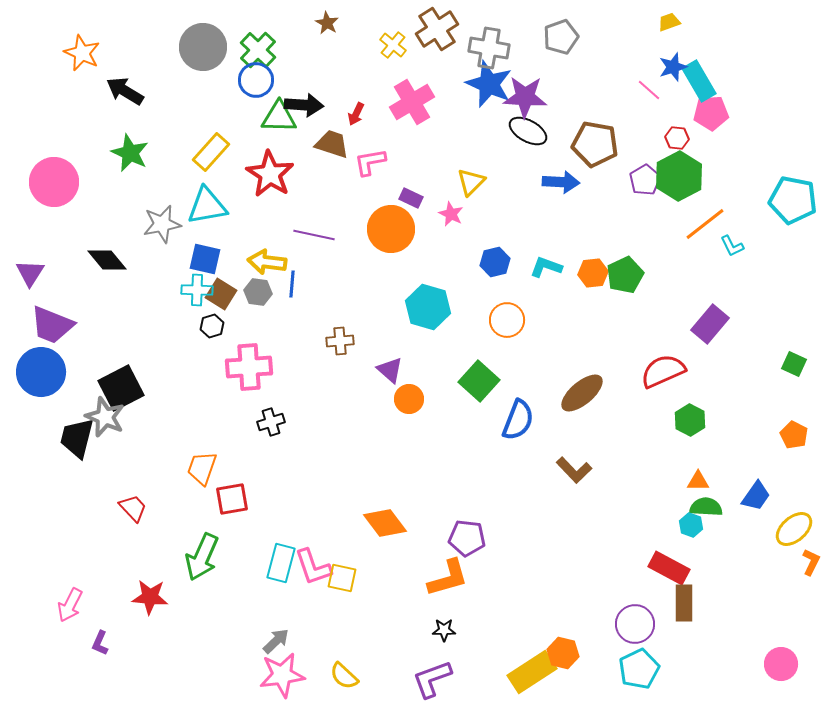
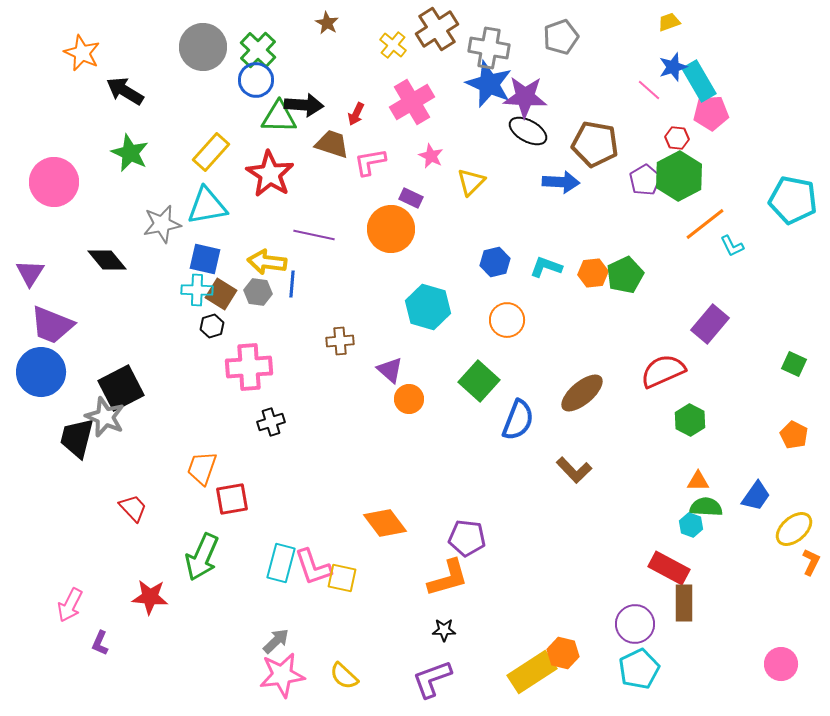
pink star at (451, 214): moved 20 px left, 58 px up
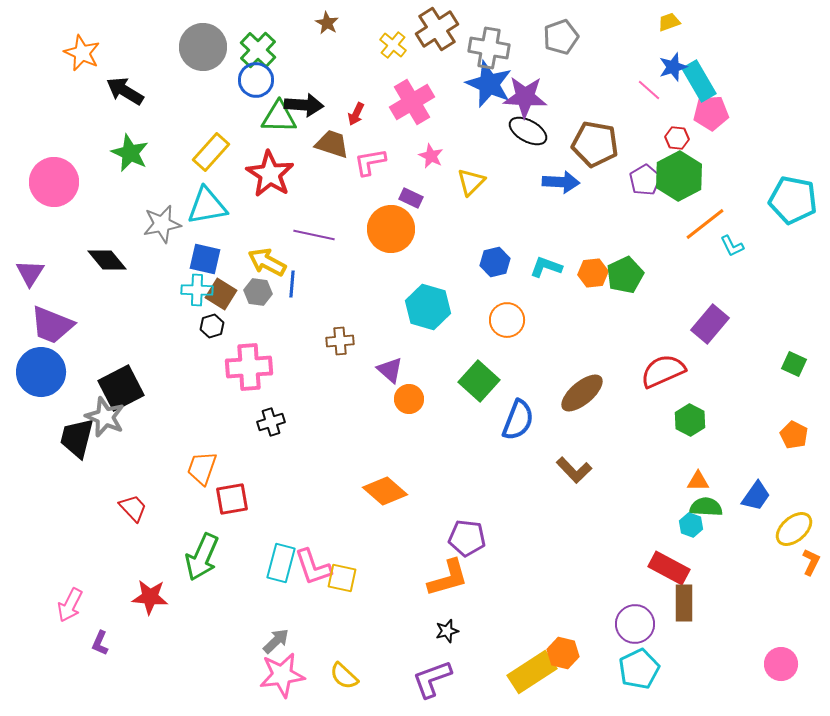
yellow arrow at (267, 262): rotated 21 degrees clockwise
orange diamond at (385, 523): moved 32 px up; rotated 12 degrees counterclockwise
black star at (444, 630): moved 3 px right, 1 px down; rotated 15 degrees counterclockwise
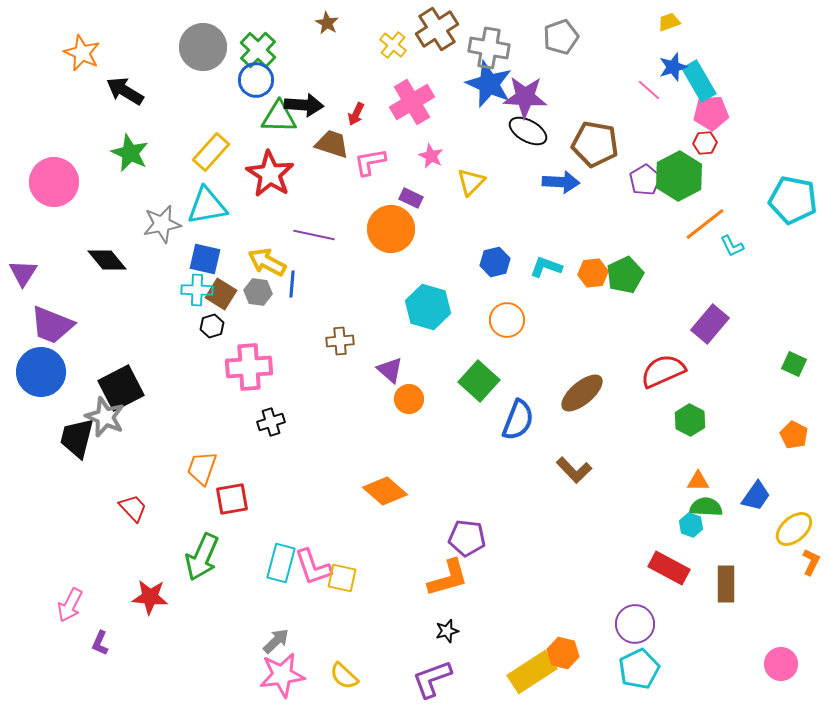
red hexagon at (677, 138): moved 28 px right, 5 px down; rotated 10 degrees counterclockwise
purple triangle at (30, 273): moved 7 px left
brown rectangle at (684, 603): moved 42 px right, 19 px up
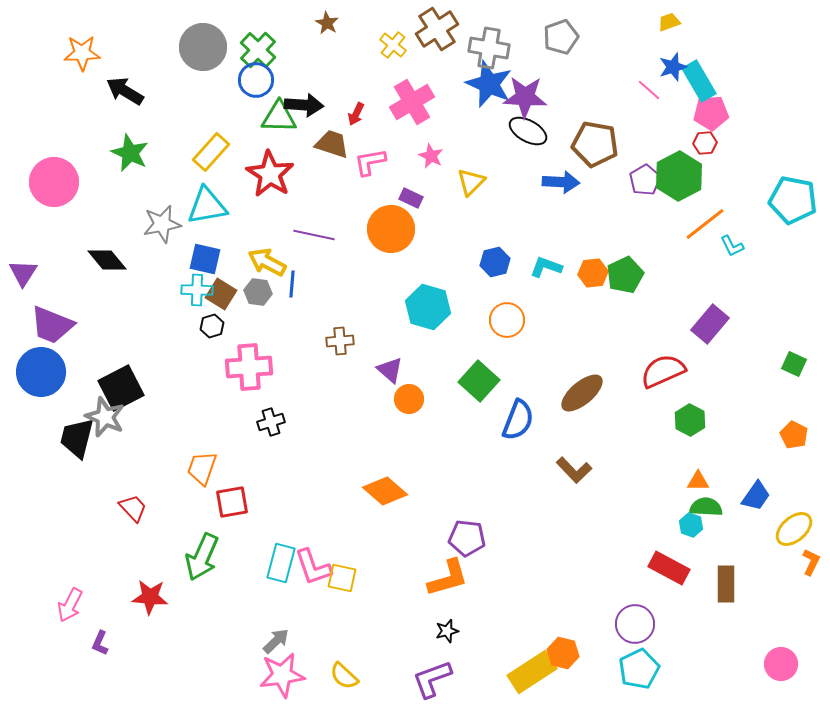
orange star at (82, 53): rotated 27 degrees counterclockwise
red square at (232, 499): moved 3 px down
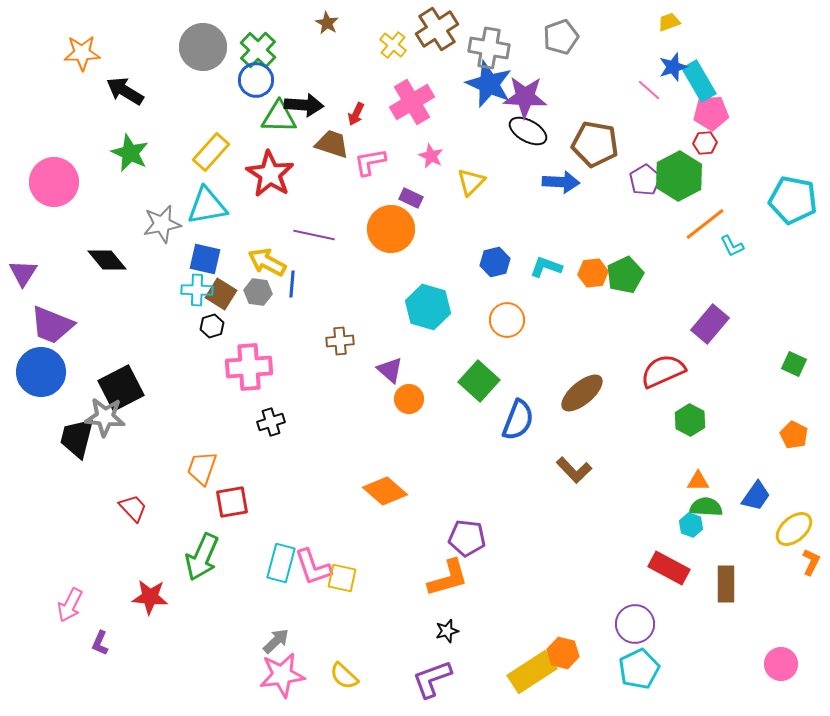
gray star at (105, 417): rotated 18 degrees counterclockwise
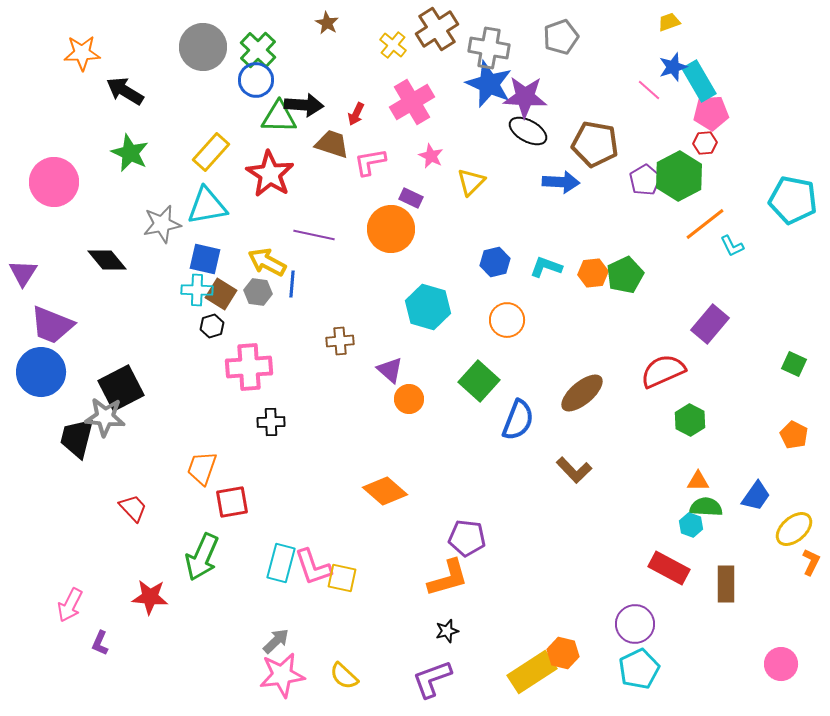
black cross at (271, 422): rotated 16 degrees clockwise
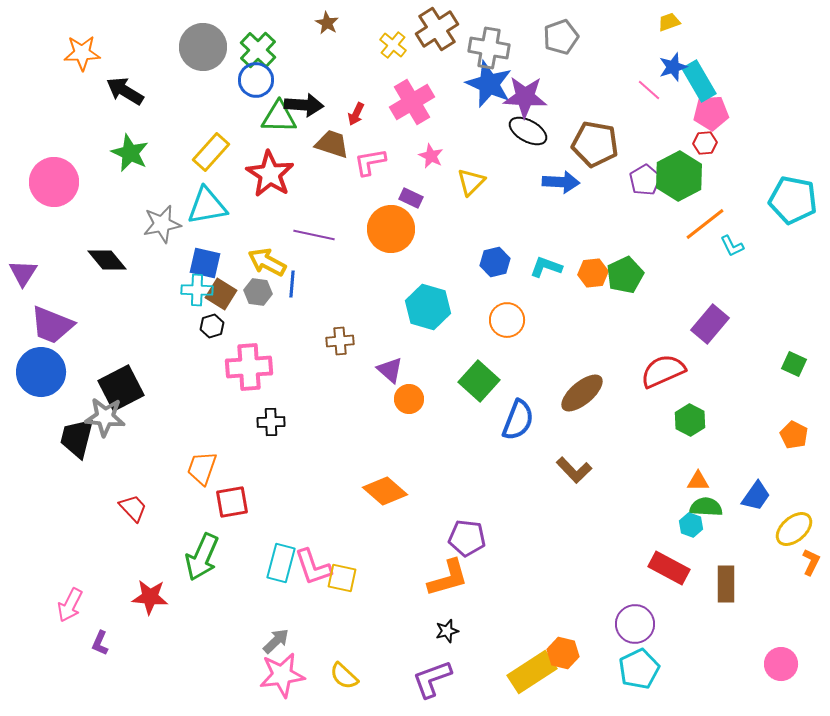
blue square at (205, 259): moved 4 px down
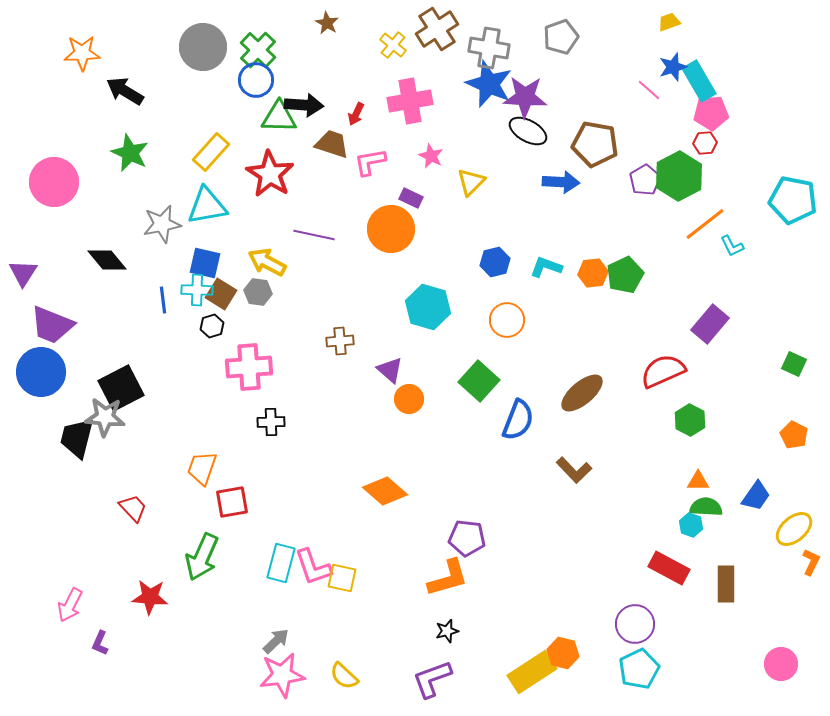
pink cross at (412, 102): moved 2 px left, 1 px up; rotated 21 degrees clockwise
blue line at (292, 284): moved 129 px left, 16 px down; rotated 12 degrees counterclockwise
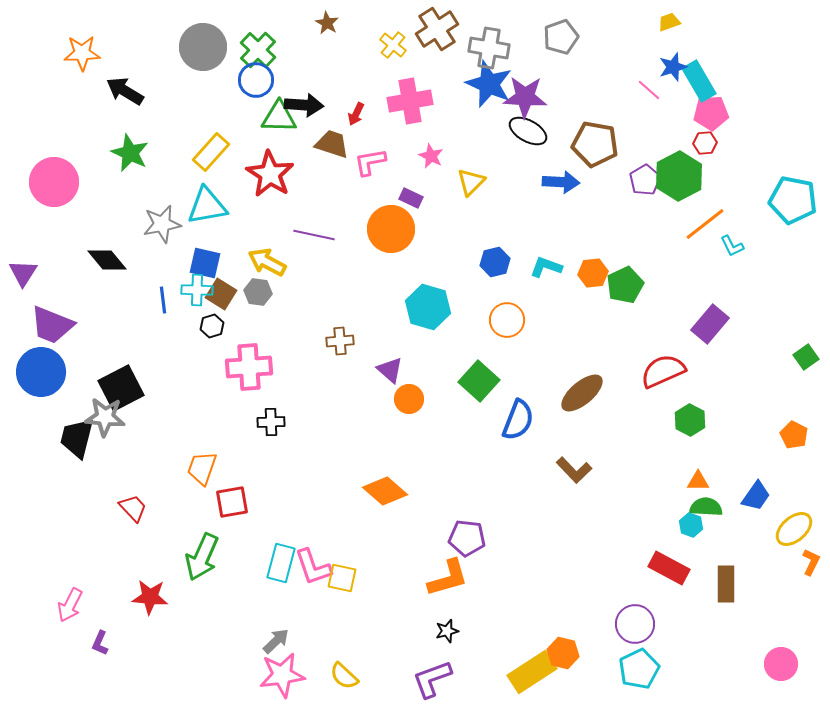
green pentagon at (625, 275): moved 10 px down
green square at (794, 364): moved 12 px right, 7 px up; rotated 30 degrees clockwise
